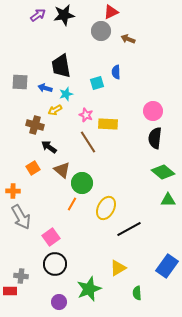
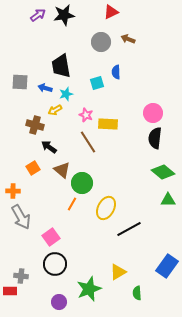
gray circle: moved 11 px down
pink circle: moved 2 px down
yellow triangle: moved 4 px down
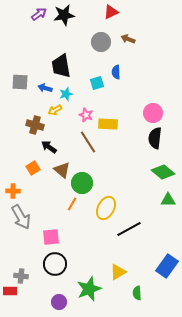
purple arrow: moved 1 px right, 1 px up
pink square: rotated 30 degrees clockwise
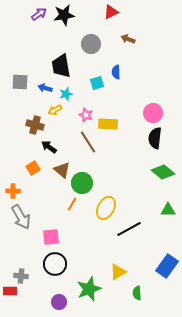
gray circle: moved 10 px left, 2 px down
green triangle: moved 10 px down
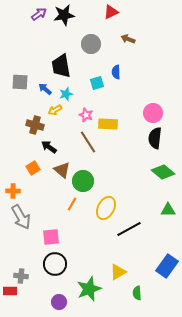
blue arrow: moved 1 px down; rotated 24 degrees clockwise
green circle: moved 1 px right, 2 px up
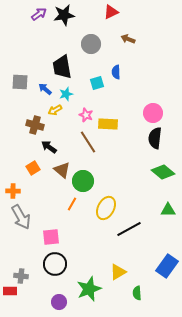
black trapezoid: moved 1 px right, 1 px down
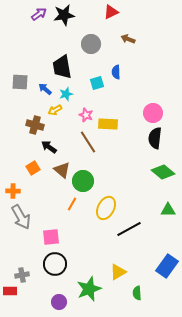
gray cross: moved 1 px right, 1 px up; rotated 16 degrees counterclockwise
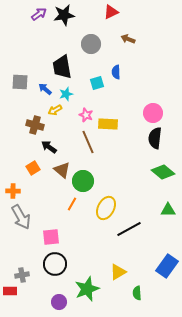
brown line: rotated 10 degrees clockwise
green star: moved 2 px left
